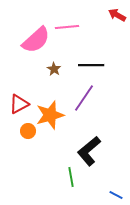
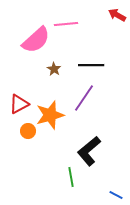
pink line: moved 1 px left, 3 px up
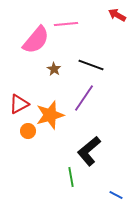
pink semicircle: rotated 8 degrees counterclockwise
black line: rotated 20 degrees clockwise
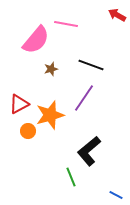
pink line: rotated 15 degrees clockwise
brown star: moved 3 px left; rotated 24 degrees clockwise
green line: rotated 12 degrees counterclockwise
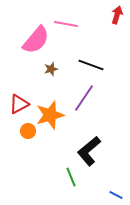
red arrow: rotated 78 degrees clockwise
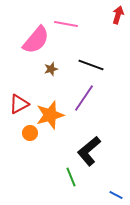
red arrow: moved 1 px right
orange circle: moved 2 px right, 2 px down
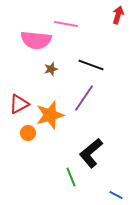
pink semicircle: rotated 56 degrees clockwise
orange circle: moved 2 px left
black L-shape: moved 2 px right, 2 px down
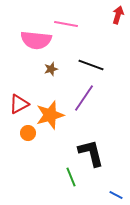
black L-shape: rotated 116 degrees clockwise
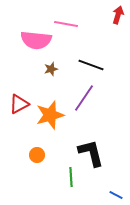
orange circle: moved 9 px right, 22 px down
green line: rotated 18 degrees clockwise
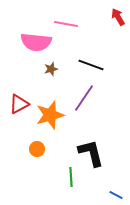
red arrow: moved 2 px down; rotated 48 degrees counterclockwise
pink semicircle: moved 2 px down
orange circle: moved 6 px up
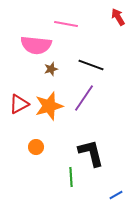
pink semicircle: moved 3 px down
orange star: moved 1 px left, 9 px up
orange circle: moved 1 px left, 2 px up
blue line: rotated 56 degrees counterclockwise
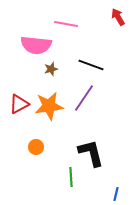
orange star: rotated 8 degrees clockwise
blue line: moved 1 px up; rotated 48 degrees counterclockwise
